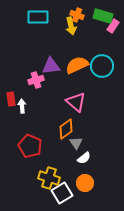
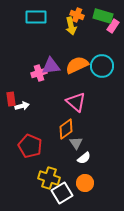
cyan rectangle: moved 2 px left
pink cross: moved 3 px right, 7 px up
white arrow: rotated 80 degrees clockwise
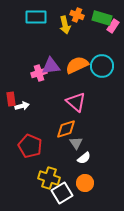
green rectangle: moved 1 px left, 2 px down
yellow arrow: moved 6 px left, 1 px up
orange diamond: rotated 20 degrees clockwise
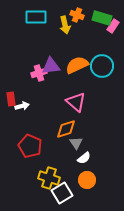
orange circle: moved 2 px right, 3 px up
